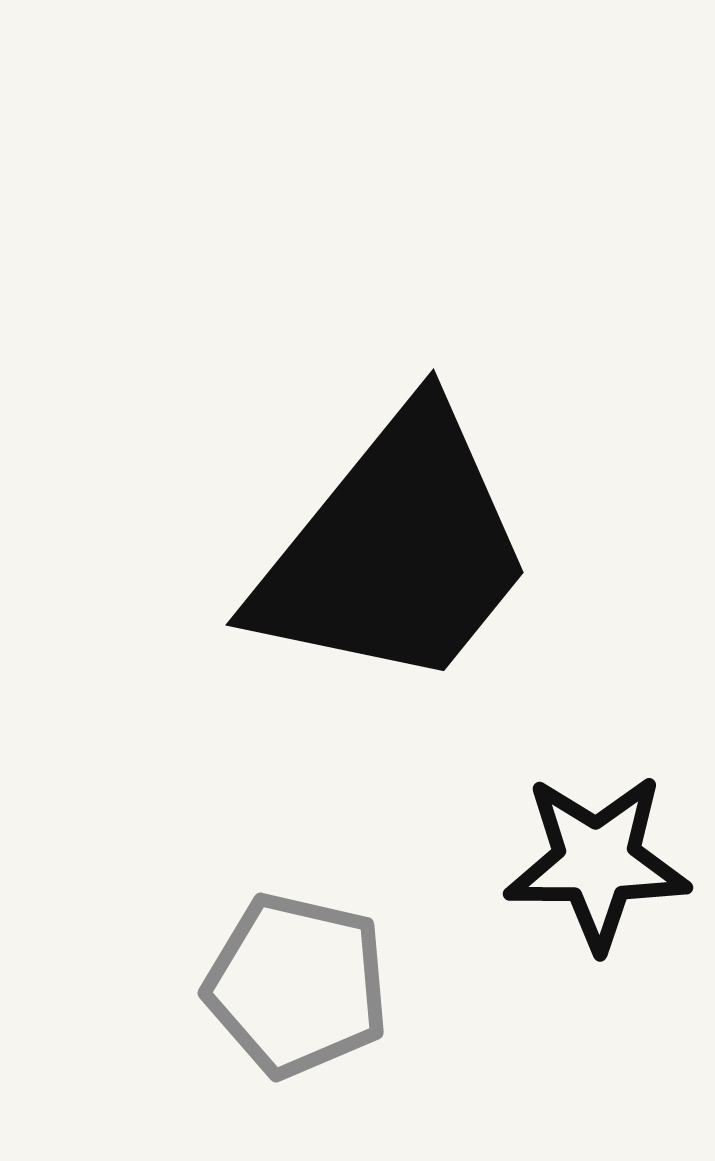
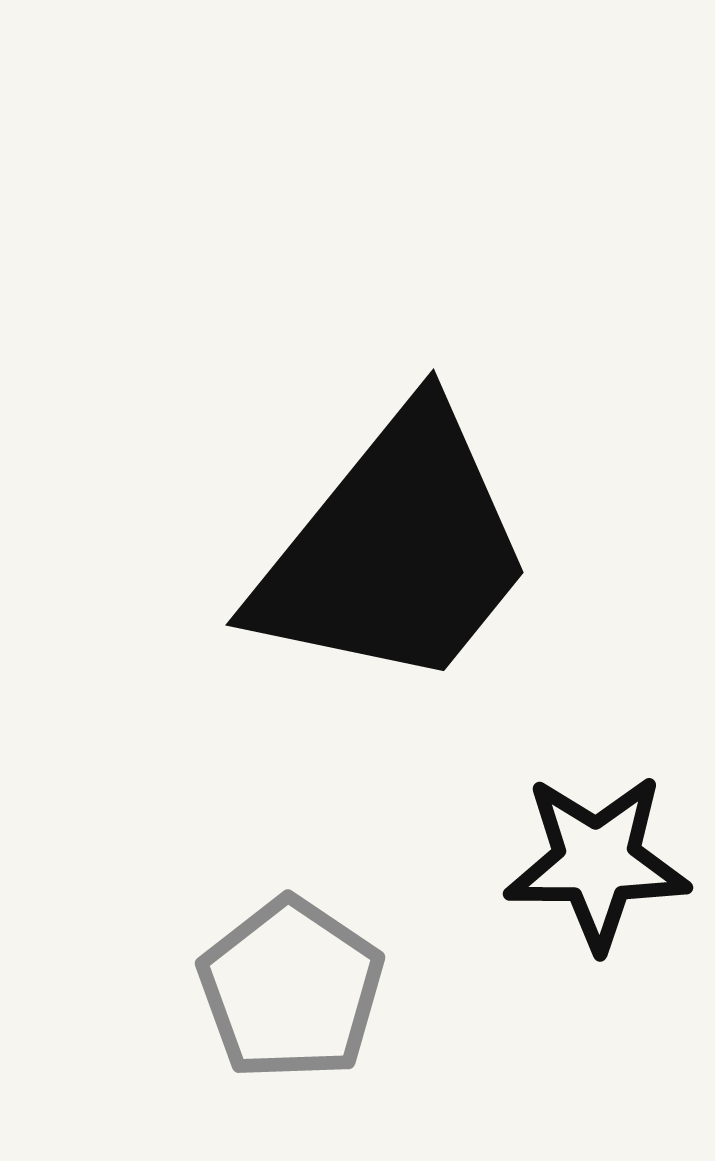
gray pentagon: moved 6 px left, 4 px down; rotated 21 degrees clockwise
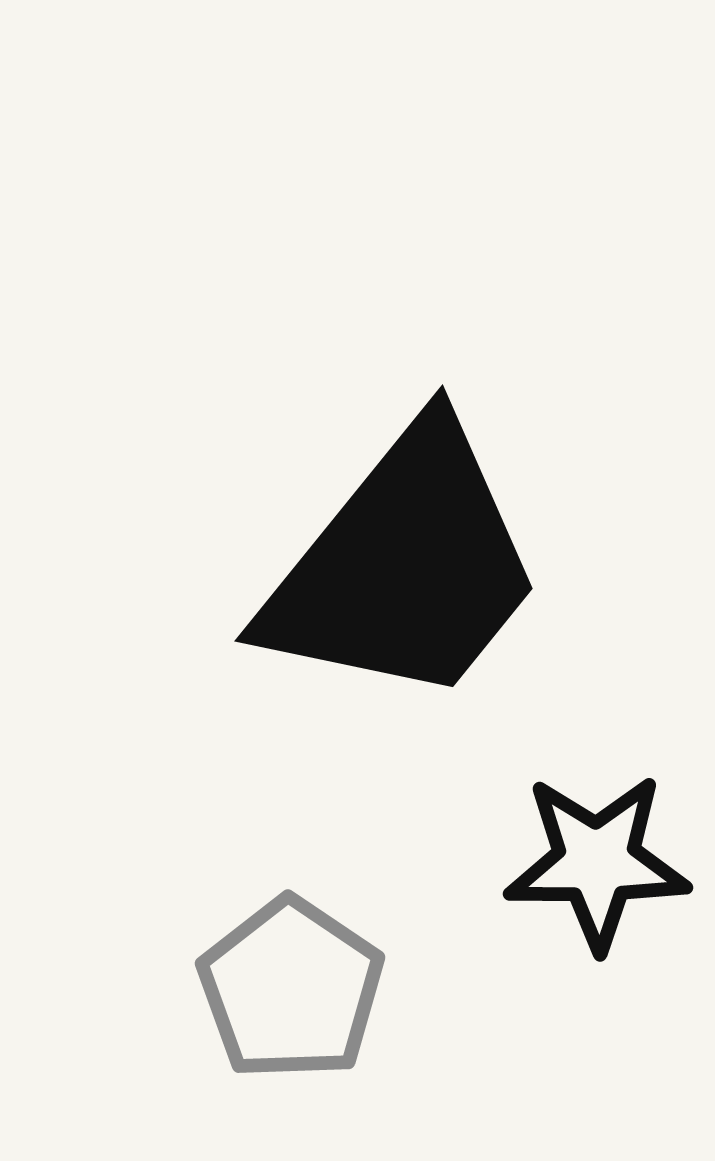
black trapezoid: moved 9 px right, 16 px down
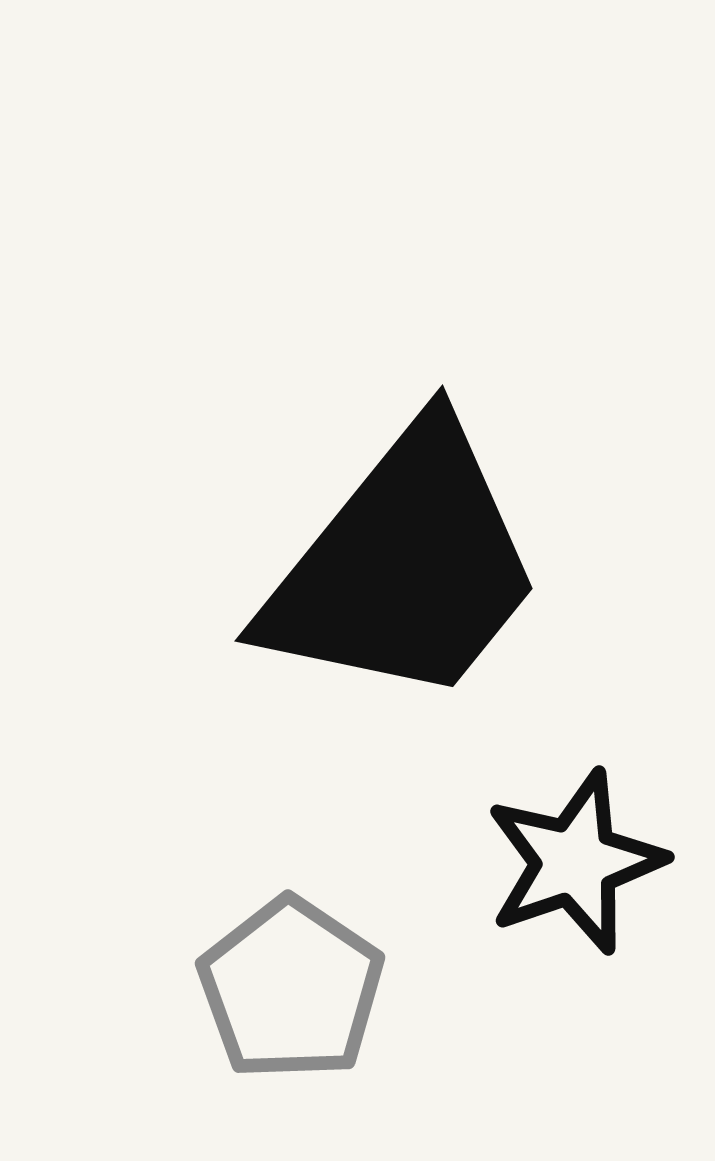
black star: moved 22 px left; rotated 19 degrees counterclockwise
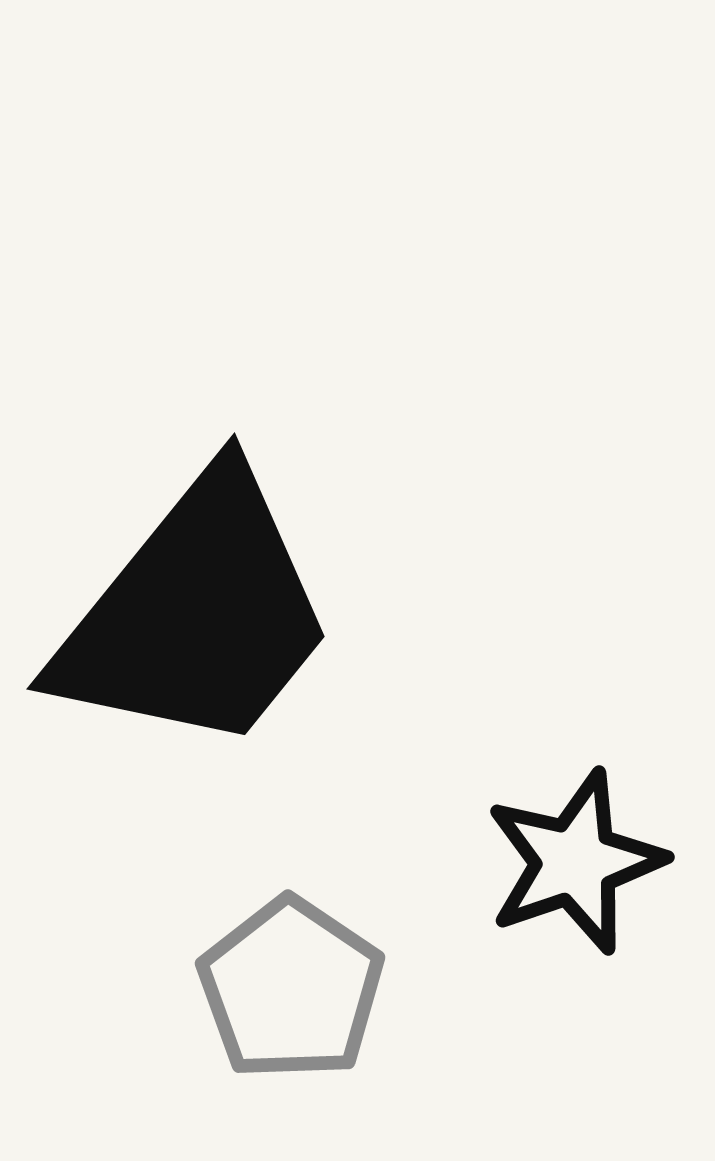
black trapezoid: moved 208 px left, 48 px down
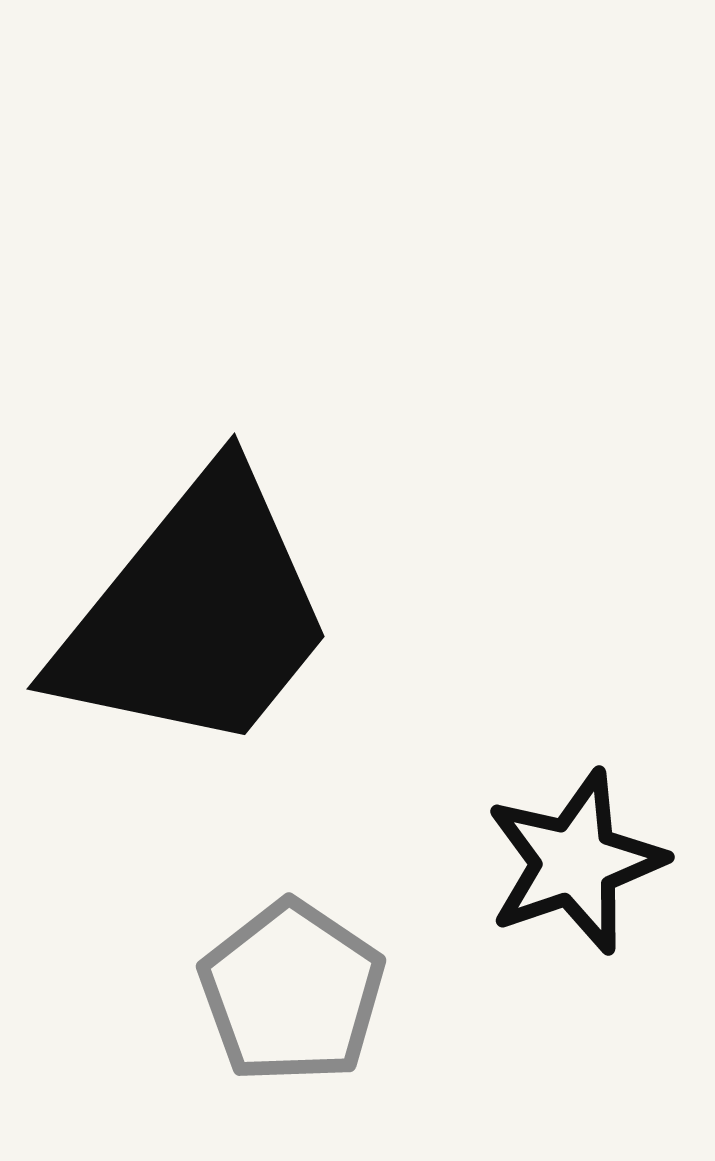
gray pentagon: moved 1 px right, 3 px down
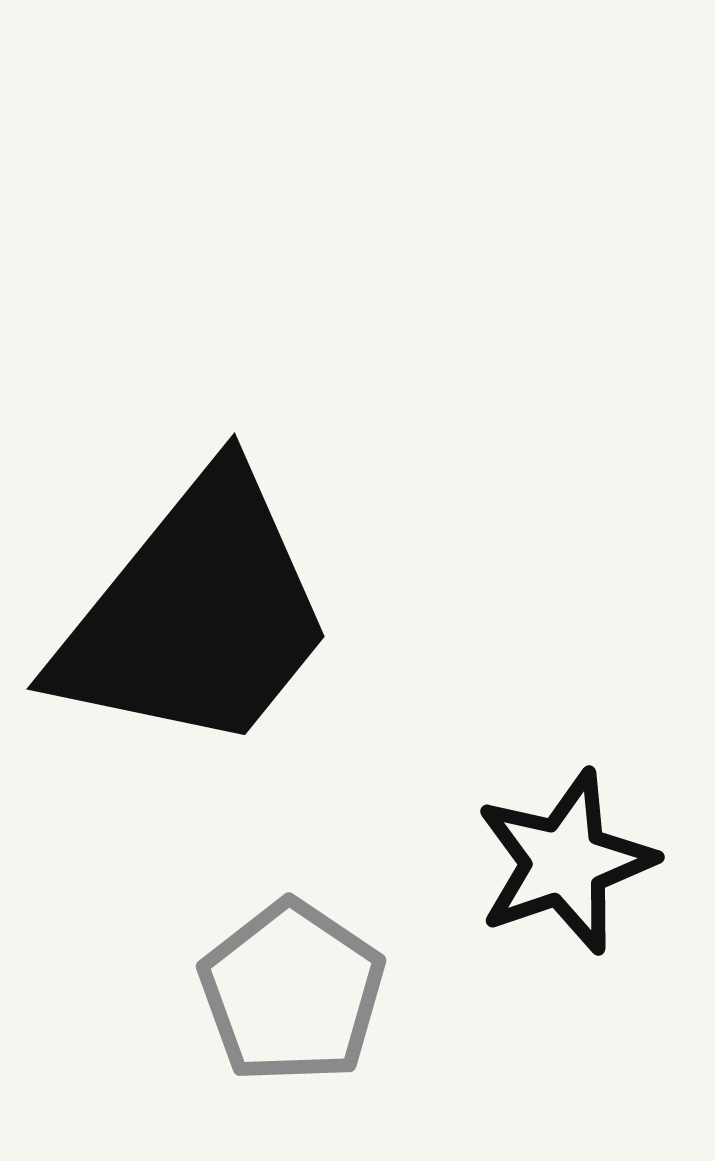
black star: moved 10 px left
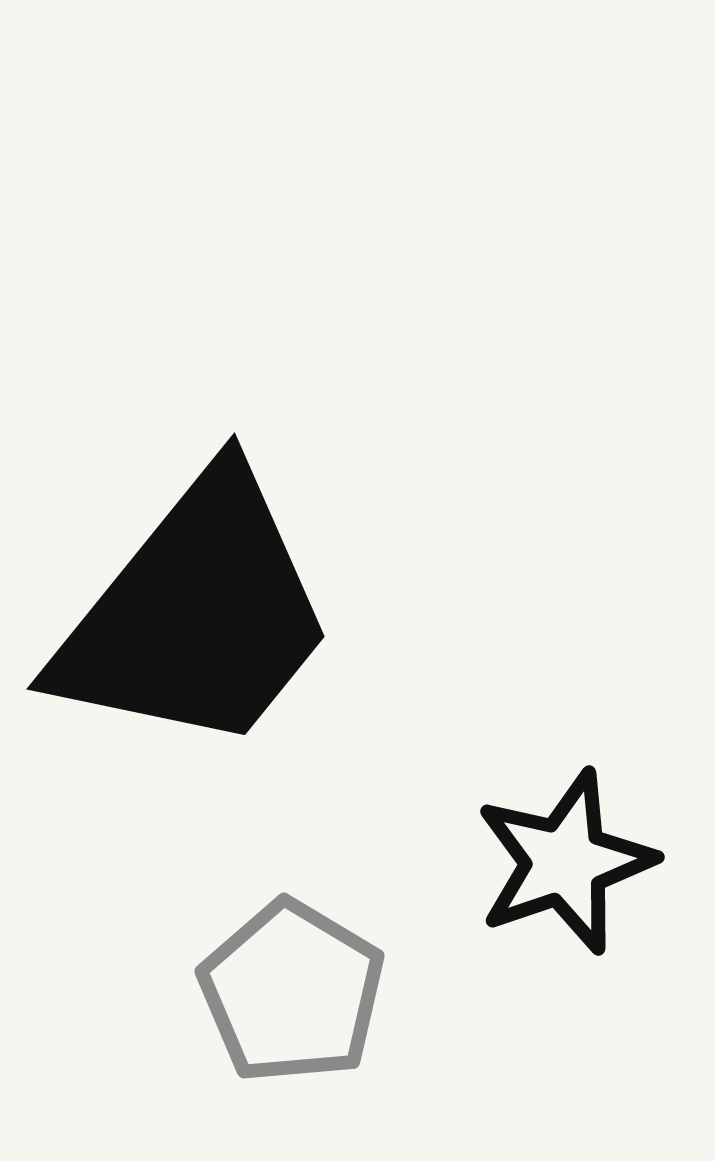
gray pentagon: rotated 3 degrees counterclockwise
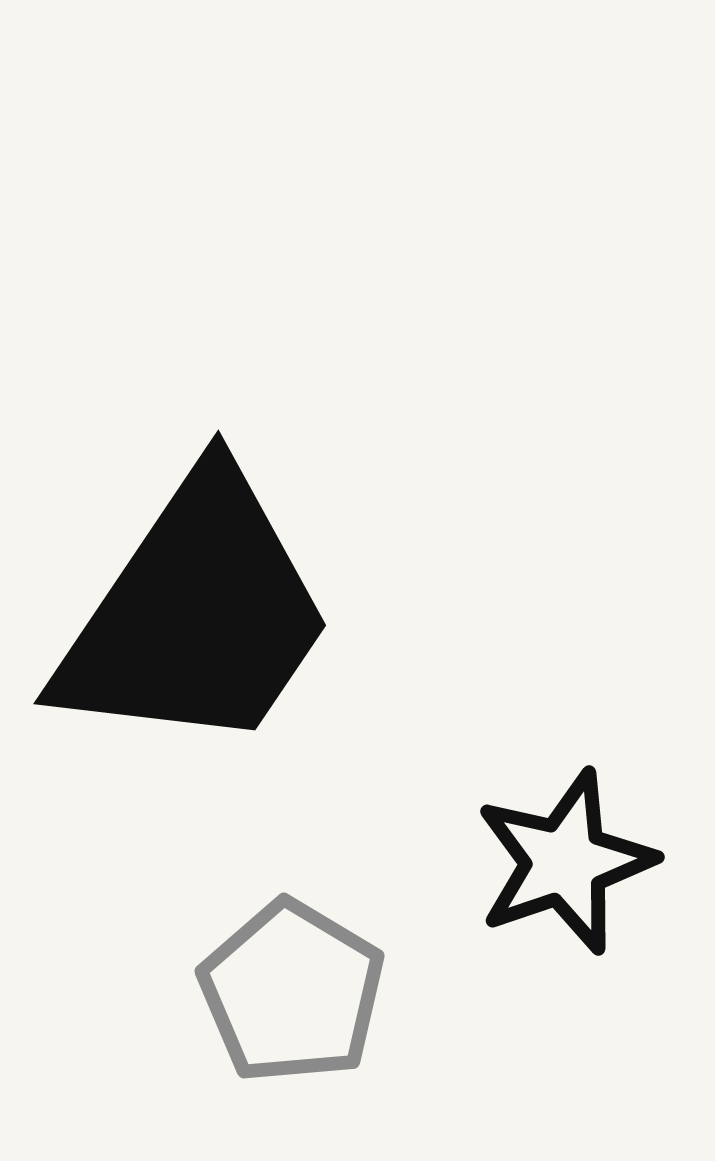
black trapezoid: rotated 5 degrees counterclockwise
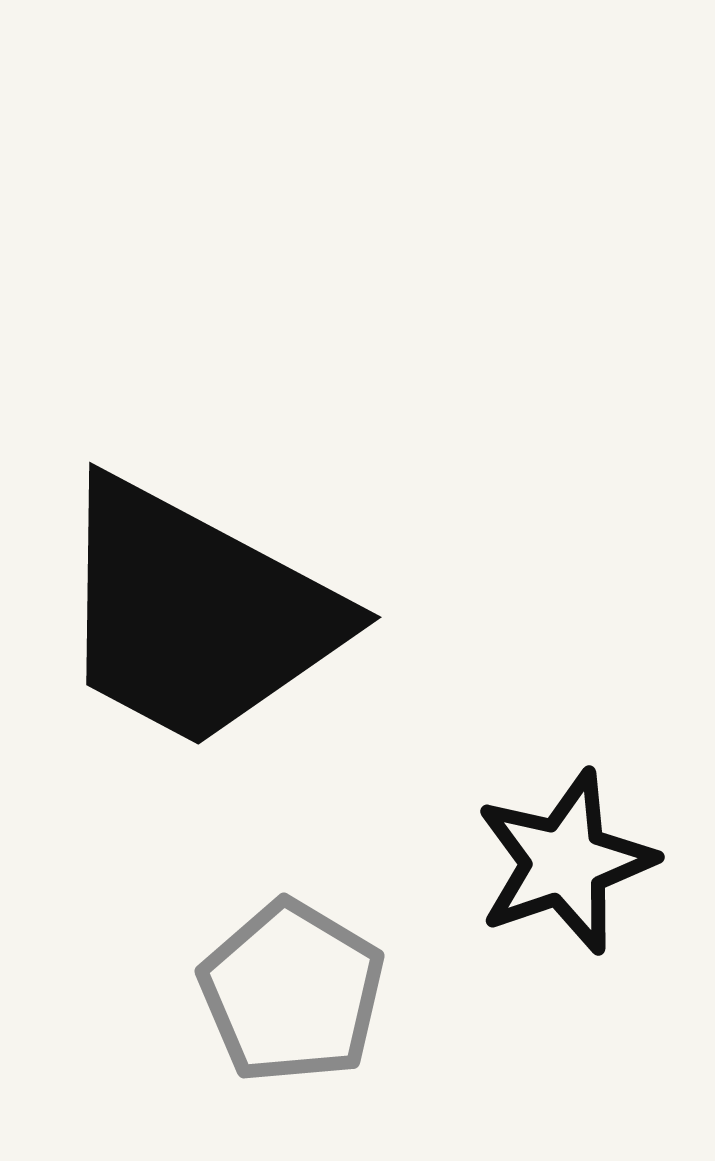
black trapezoid: rotated 84 degrees clockwise
